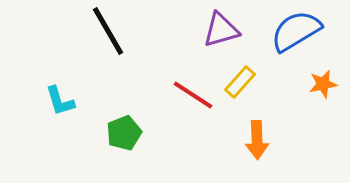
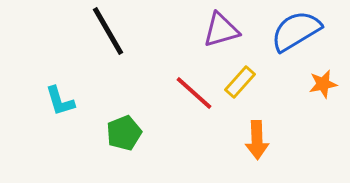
red line: moved 1 px right, 2 px up; rotated 9 degrees clockwise
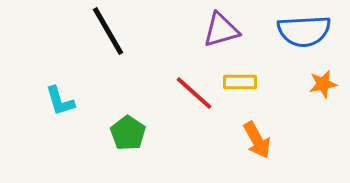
blue semicircle: moved 8 px right; rotated 152 degrees counterclockwise
yellow rectangle: rotated 48 degrees clockwise
green pentagon: moved 4 px right; rotated 16 degrees counterclockwise
orange arrow: rotated 27 degrees counterclockwise
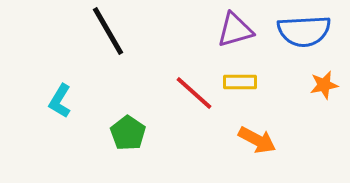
purple triangle: moved 14 px right
orange star: moved 1 px right, 1 px down
cyan L-shape: rotated 48 degrees clockwise
orange arrow: rotated 33 degrees counterclockwise
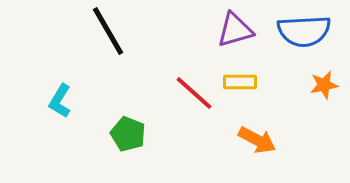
green pentagon: moved 1 px down; rotated 12 degrees counterclockwise
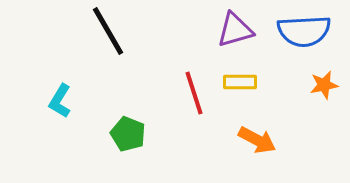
red line: rotated 30 degrees clockwise
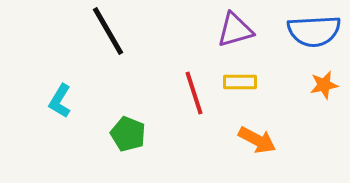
blue semicircle: moved 10 px right
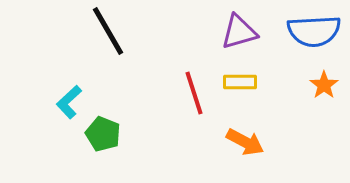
purple triangle: moved 4 px right, 2 px down
orange star: rotated 24 degrees counterclockwise
cyan L-shape: moved 9 px right, 1 px down; rotated 16 degrees clockwise
green pentagon: moved 25 px left
orange arrow: moved 12 px left, 2 px down
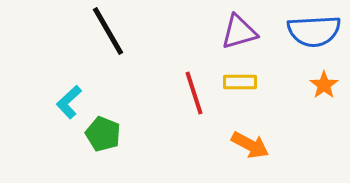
orange arrow: moved 5 px right, 3 px down
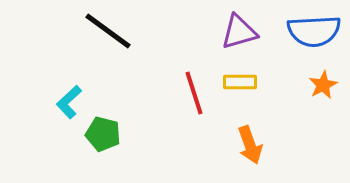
black line: rotated 24 degrees counterclockwise
orange star: moved 1 px left; rotated 8 degrees clockwise
green pentagon: rotated 8 degrees counterclockwise
orange arrow: rotated 42 degrees clockwise
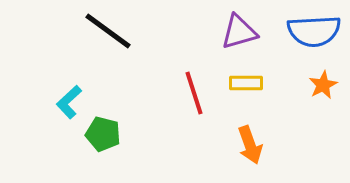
yellow rectangle: moved 6 px right, 1 px down
